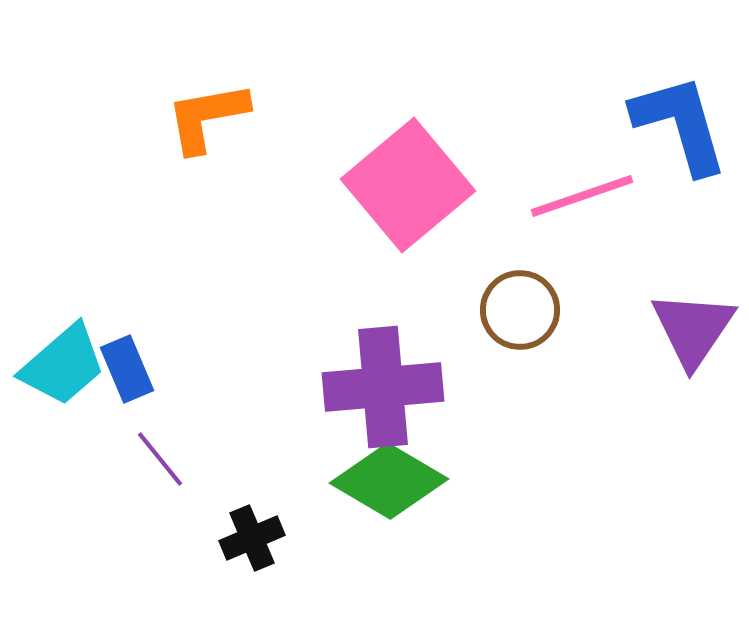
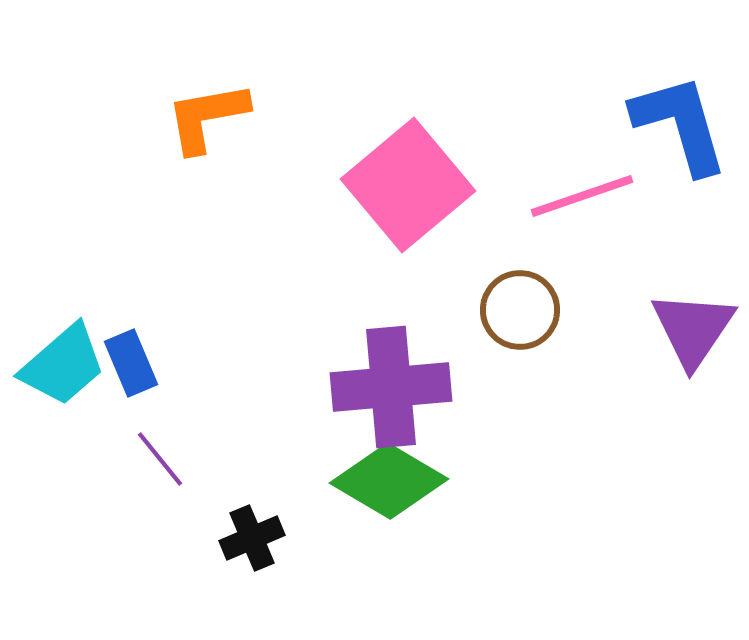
blue rectangle: moved 4 px right, 6 px up
purple cross: moved 8 px right
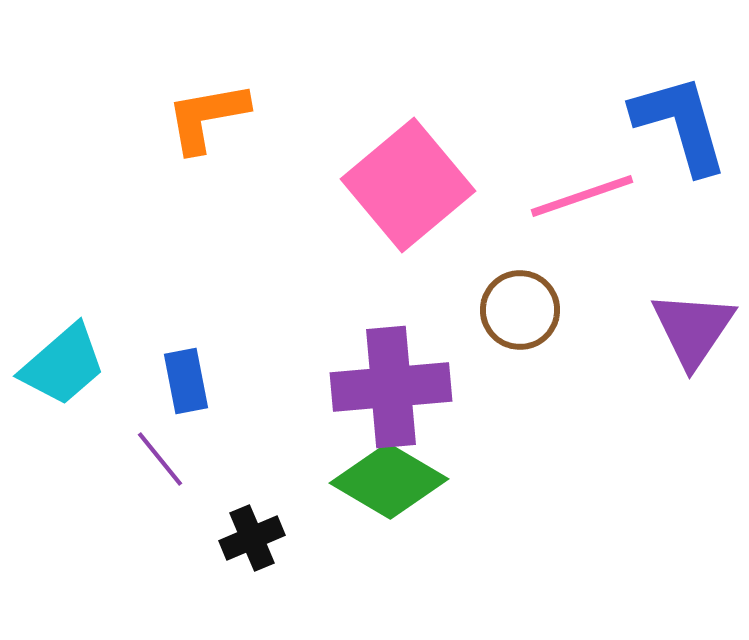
blue rectangle: moved 55 px right, 18 px down; rotated 12 degrees clockwise
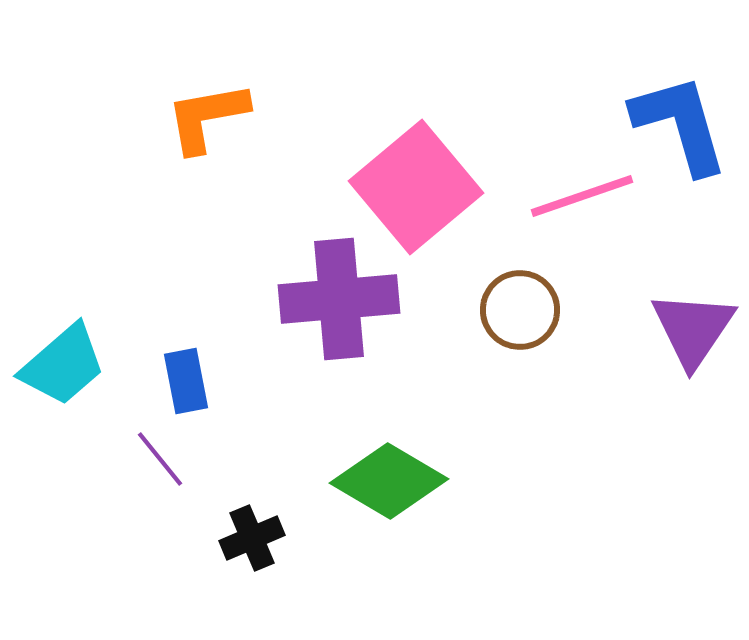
pink square: moved 8 px right, 2 px down
purple cross: moved 52 px left, 88 px up
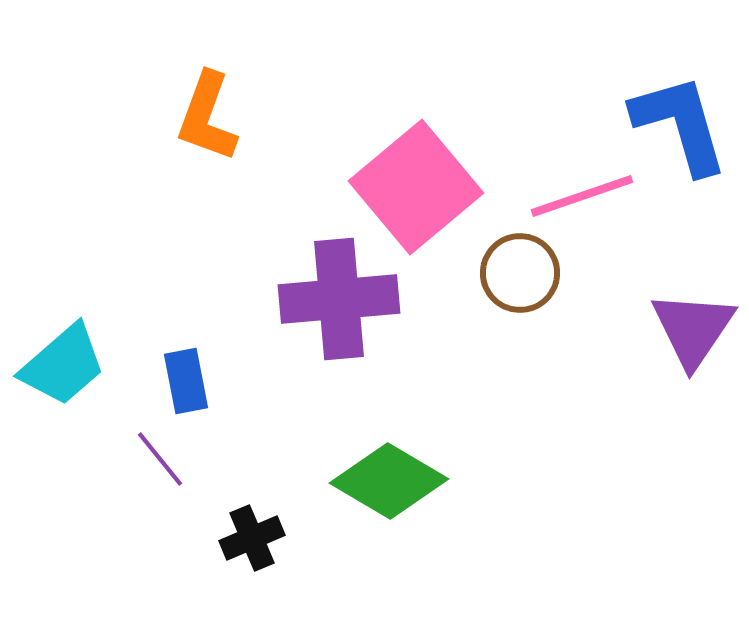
orange L-shape: rotated 60 degrees counterclockwise
brown circle: moved 37 px up
